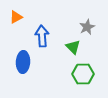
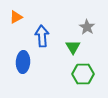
gray star: rotated 14 degrees counterclockwise
green triangle: rotated 14 degrees clockwise
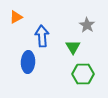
gray star: moved 2 px up
blue ellipse: moved 5 px right
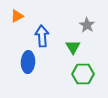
orange triangle: moved 1 px right, 1 px up
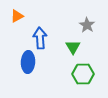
blue arrow: moved 2 px left, 2 px down
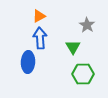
orange triangle: moved 22 px right
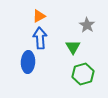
green hexagon: rotated 15 degrees counterclockwise
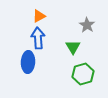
blue arrow: moved 2 px left
